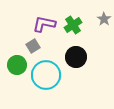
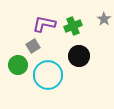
green cross: moved 1 px down; rotated 12 degrees clockwise
black circle: moved 3 px right, 1 px up
green circle: moved 1 px right
cyan circle: moved 2 px right
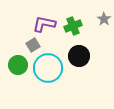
gray square: moved 1 px up
cyan circle: moved 7 px up
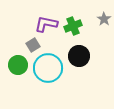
purple L-shape: moved 2 px right
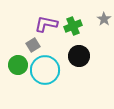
cyan circle: moved 3 px left, 2 px down
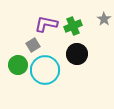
black circle: moved 2 px left, 2 px up
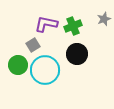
gray star: rotated 16 degrees clockwise
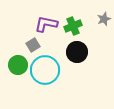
black circle: moved 2 px up
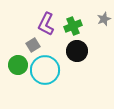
purple L-shape: rotated 75 degrees counterclockwise
black circle: moved 1 px up
